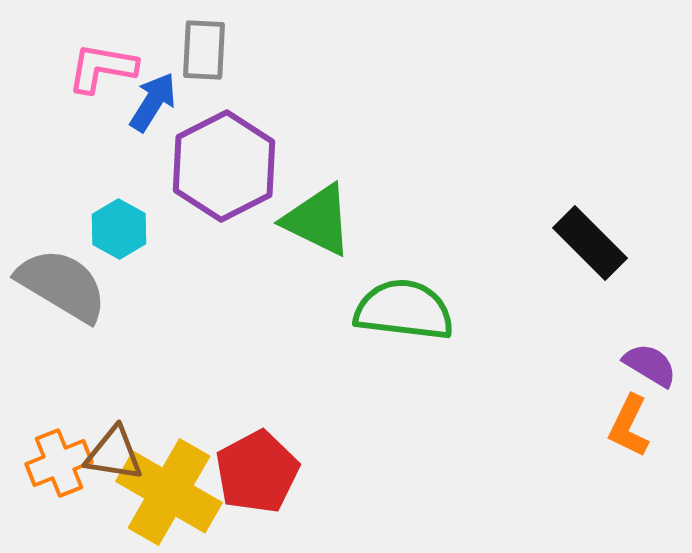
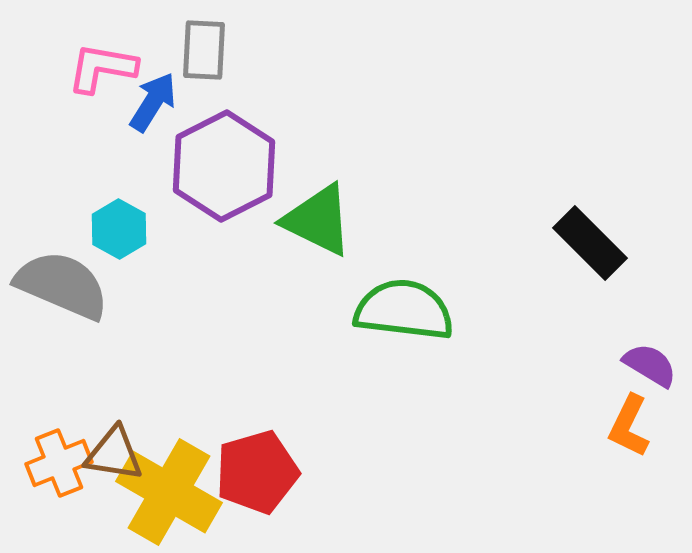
gray semicircle: rotated 8 degrees counterclockwise
red pentagon: rotated 12 degrees clockwise
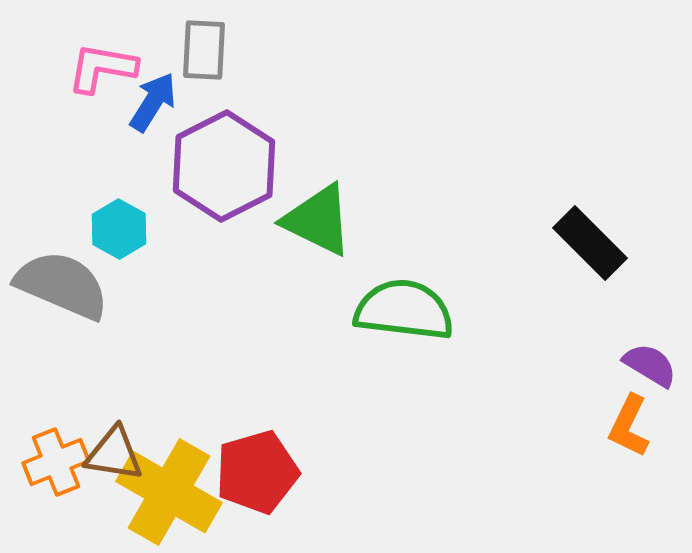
orange cross: moved 3 px left, 1 px up
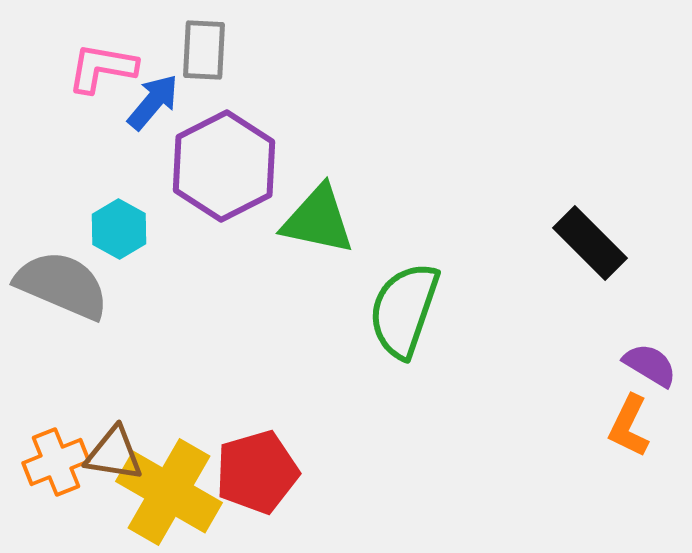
blue arrow: rotated 8 degrees clockwise
green triangle: rotated 14 degrees counterclockwise
green semicircle: rotated 78 degrees counterclockwise
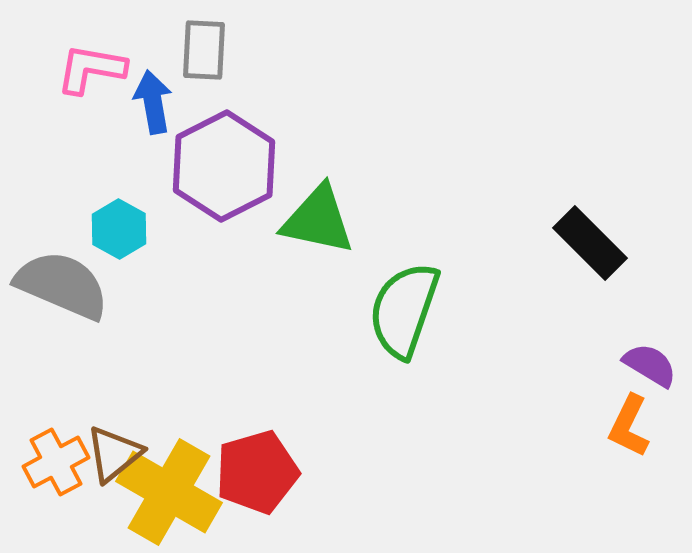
pink L-shape: moved 11 px left, 1 px down
blue arrow: rotated 50 degrees counterclockwise
brown triangle: rotated 48 degrees counterclockwise
orange cross: rotated 6 degrees counterclockwise
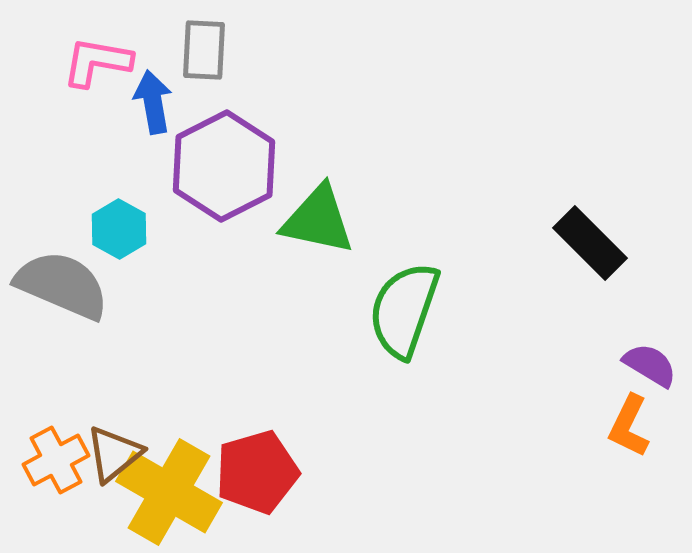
pink L-shape: moved 6 px right, 7 px up
orange cross: moved 2 px up
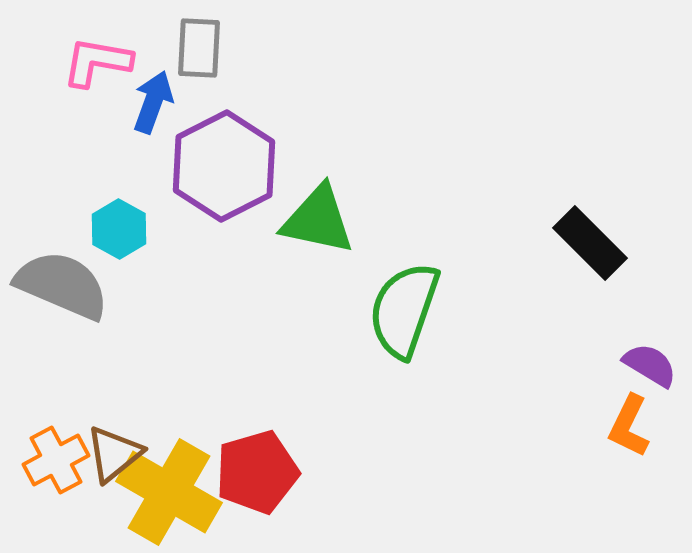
gray rectangle: moved 5 px left, 2 px up
blue arrow: rotated 30 degrees clockwise
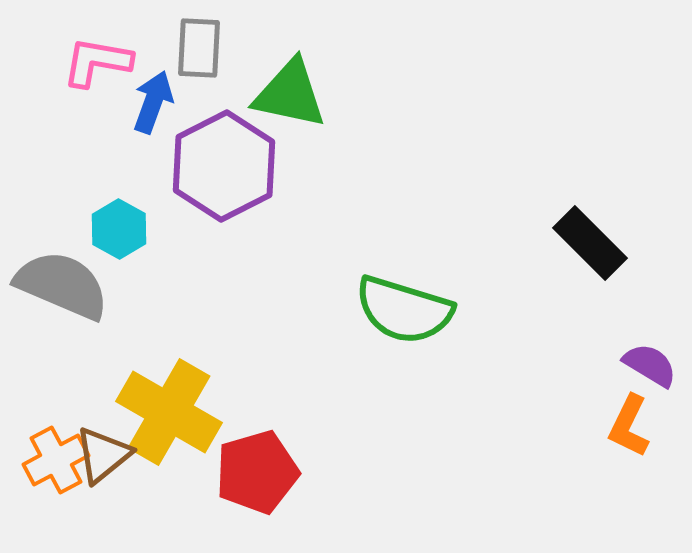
green triangle: moved 28 px left, 126 px up
green semicircle: rotated 92 degrees counterclockwise
brown triangle: moved 11 px left, 1 px down
yellow cross: moved 80 px up
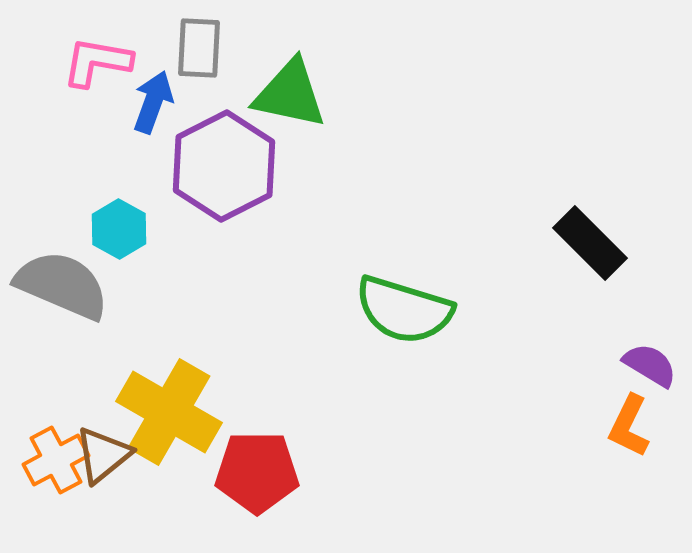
red pentagon: rotated 16 degrees clockwise
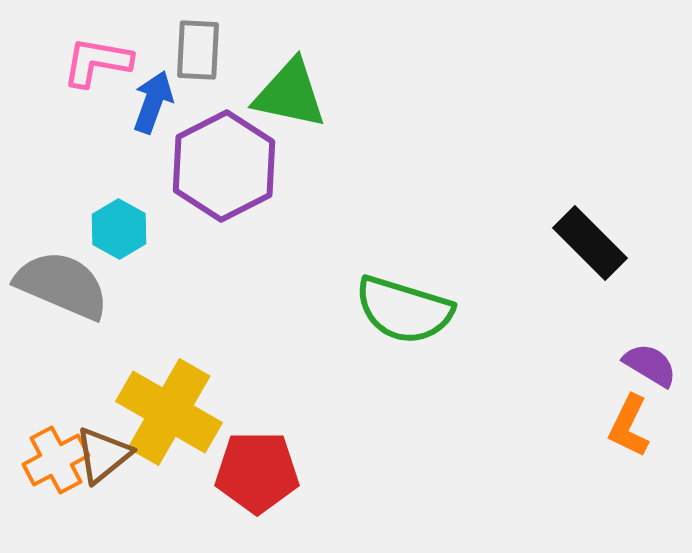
gray rectangle: moved 1 px left, 2 px down
